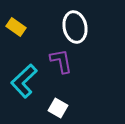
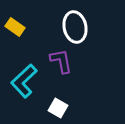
yellow rectangle: moved 1 px left
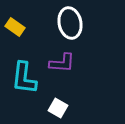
white ellipse: moved 5 px left, 4 px up
purple L-shape: moved 1 px right, 2 px down; rotated 104 degrees clockwise
cyan L-shape: moved 3 px up; rotated 40 degrees counterclockwise
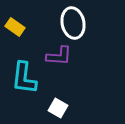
white ellipse: moved 3 px right
purple L-shape: moved 3 px left, 7 px up
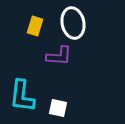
yellow rectangle: moved 20 px right, 1 px up; rotated 72 degrees clockwise
cyan L-shape: moved 2 px left, 18 px down
white square: rotated 18 degrees counterclockwise
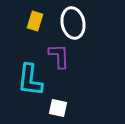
yellow rectangle: moved 5 px up
purple L-shape: rotated 96 degrees counterclockwise
cyan L-shape: moved 8 px right, 16 px up
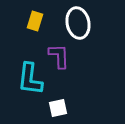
white ellipse: moved 5 px right
cyan L-shape: moved 1 px up
white square: rotated 24 degrees counterclockwise
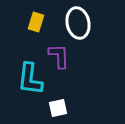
yellow rectangle: moved 1 px right, 1 px down
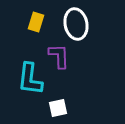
white ellipse: moved 2 px left, 1 px down
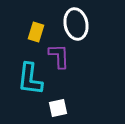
yellow rectangle: moved 10 px down
